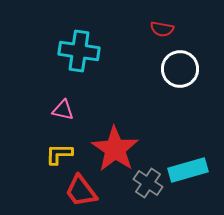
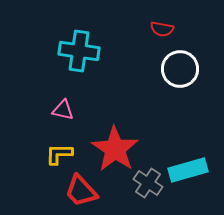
red trapezoid: rotated 6 degrees counterclockwise
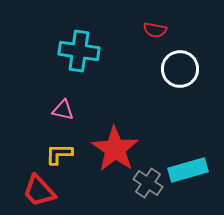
red semicircle: moved 7 px left, 1 px down
red trapezoid: moved 42 px left
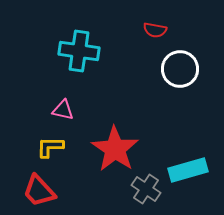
yellow L-shape: moved 9 px left, 7 px up
gray cross: moved 2 px left, 6 px down
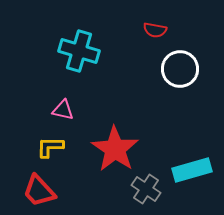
cyan cross: rotated 9 degrees clockwise
cyan rectangle: moved 4 px right
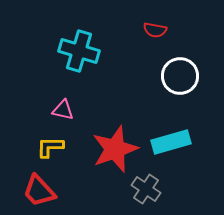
white circle: moved 7 px down
red star: rotated 18 degrees clockwise
cyan rectangle: moved 21 px left, 28 px up
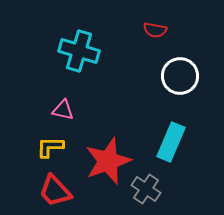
cyan rectangle: rotated 51 degrees counterclockwise
red star: moved 7 px left, 12 px down
red trapezoid: moved 16 px right
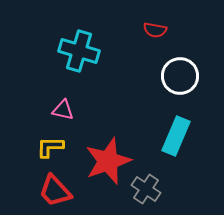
cyan rectangle: moved 5 px right, 6 px up
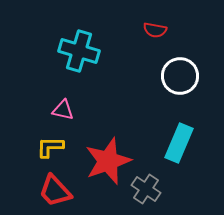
cyan rectangle: moved 3 px right, 7 px down
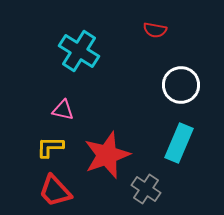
cyan cross: rotated 15 degrees clockwise
white circle: moved 1 px right, 9 px down
red star: moved 1 px left, 6 px up
